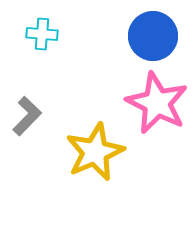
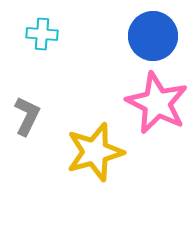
gray L-shape: rotated 18 degrees counterclockwise
yellow star: rotated 8 degrees clockwise
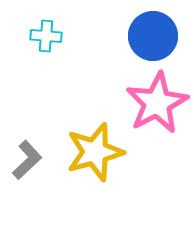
cyan cross: moved 4 px right, 2 px down
pink star: rotated 18 degrees clockwise
gray L-shape: moved 44 px down; rotated 21 degrees clockwise
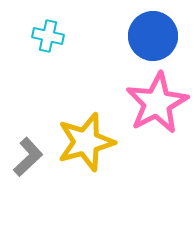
cyan cross: moved 2 px right; rotated 8 degrees clockwise
yellow star: moved 9 px left, 10 px up
gray L-shape: moved 1 px right, 3 px up
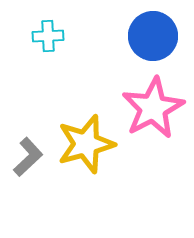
cyan cross: rotated 16 degrees counterclockwise
pink star: moved 4 px left, 5 px down
yellow star: moved 2 px down
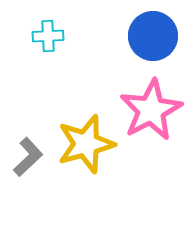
pink star: moved 2 px left, 2 px down
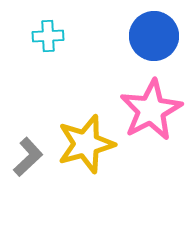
blue circle: moved 1 px right
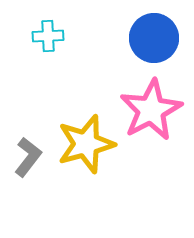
blue circle: moved 2 px down
gray L-shape: rotated 9 degrees counterclockwise
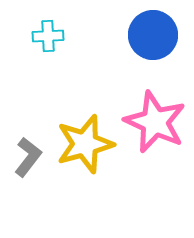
blue circle: moved 1 px left, 3 px up
pink star: moved 4 px right, 12 px down; rotated 20 degrees counterclockwise
yellow star: moved 1 px left
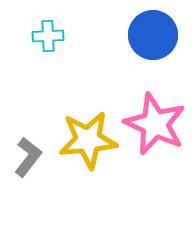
pink star: moved 2 px down
yellow star: moved 3 px right, 4 px up; rotated 10 degrees clockwise
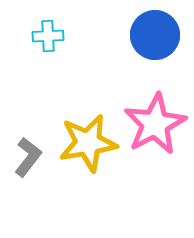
blue circle: moved 2 px right
pink star: rotated 20 degrees clockwise
yellow star: moved 3 px down; rotated 4 degrees counterclockwise
